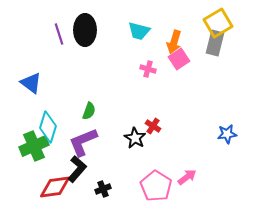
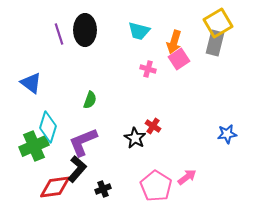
green semicircle: moved 1 px right, 11 px up
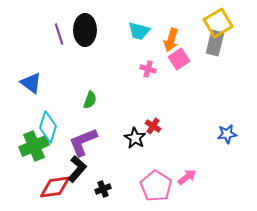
orange arrow: moved 3 px left, 2 px up
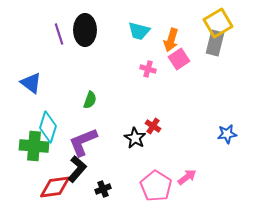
green cross: rotated 28 degrees clockwise
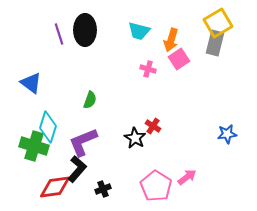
green cross: rotated 12 degrees clockwise
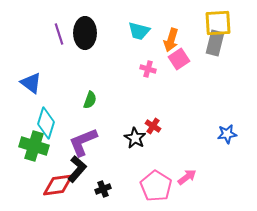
yellow square: rotated 28 degrees clockwise
black ellipse: moved 3 px down
cyan diamond: moved 2 px left, 4 px up
red diamond: moved 3 px right, 2 px up
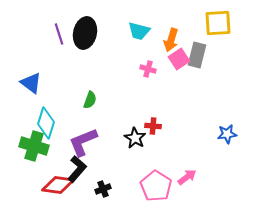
black ellipse: rotated 12 degrees clockwise
gray rectangle: moved 18 px left, 12 px down
red cross: rotated 28 degrees counterclockwise
red diamond: rotated 16 degrees clockwise
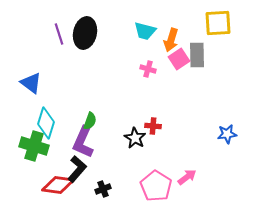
cyan trapezoid: moved 6 px right
gray rectangle: rotated 15 degrees counterclockwise
green semicircle: moved 21 px down
purple L-shape: rotated 44 degrees counterclockwise
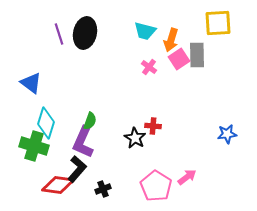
pink cross: moved 1 px right, 2 px up; rotated 21 degrees clockwise
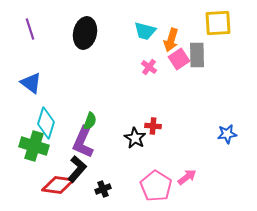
purple line: moved 29 px left, 5 px up
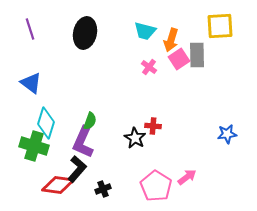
yellow square: moved 2 px right, 3 px down
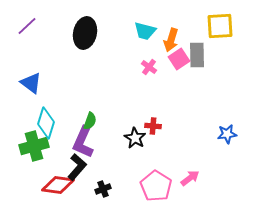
purple line: moved 3 px left, 3 px up; rotated 65 degrees clockwise
green cross: rotated 32 degrees counterclockwise
black L-shape: moved 2 px up
pink arrow: moved 3 px right, 1 px down
